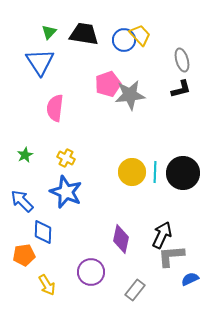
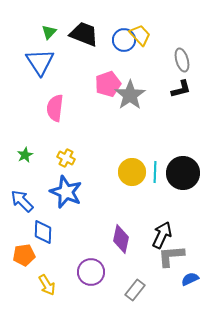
black trapezoid: rotated 12 degrees clockwise
gray star: rotated 28 degrees counterclockwise
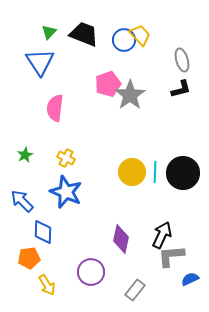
orange pentagon: moved 5 px right, 3 px down
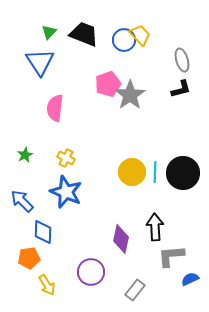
black arrow: moved 7 px left, 8 px up; rotated 28 degrees counterclockwise
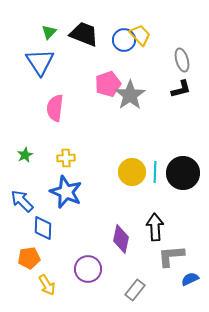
yellow cross: rotated 30 degrees counterclockwise
blue diamond: moved 4 px up
purple circle: moved 3 px left, 3 px up
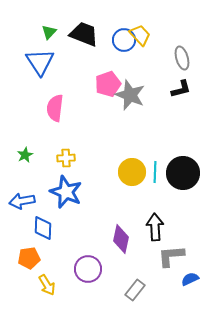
gray ellipse: moved 2 px up
gray star: rotated 16 degrees counterclockwise
blue arrow: rotated 55 degrees counterclockwise
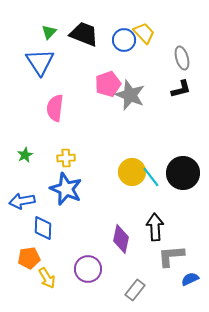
yellow trapezoid: moved 4 px right, 2 px up
cyan line: moved 4 px left, 5 px down; rotated 40 degrees counterclockwise
blue star: moved 3 px up
yellow arrow: moved 7 px up
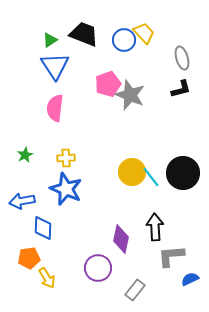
green triangle: moved 1 px right, 8 px down; rotated 14 degrees clockwise
blue triangle: moved 15 px right, 4 px down
purple circle: moved 10 px right, 1 px up
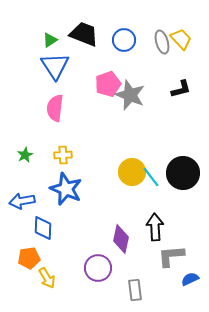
yellow trapezoid: moved 37 px right, 6 px down
gray ellipse: moved 20 px left, 16 px up
yellow cross: moved 3 px left, 3 px up
gray rectangle: rotated 45 degrees counterclockwise
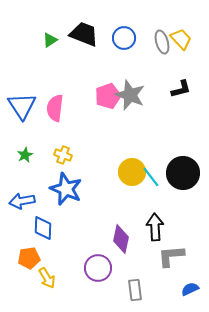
blue circle: moved 2 px up
blue triangle: moved 33 px left, 40 px down
pink pentagon: moved 12 px down
yellow cross: rotated 24 degrees clockwise
blue semicircle: moved 10 px down
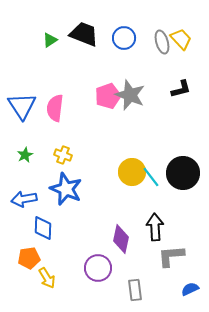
blue arrow: moved 2 px right, 2 px up
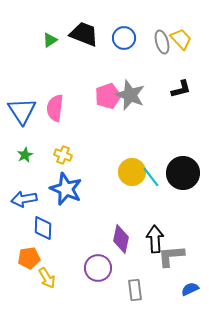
blue triangle: moved 5 px down
black arrow: moved 12 px down
